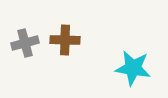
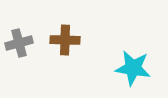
gray cross: moved 6 px left
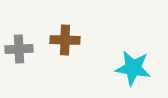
gray cross: moved 6 px down; rotated 12 degrees clockwise
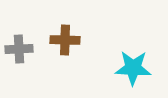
cyan star: rotated 6 degrees counterclockwise
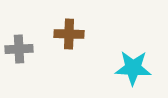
brown cross: moved 4 px right, 6 px up
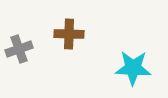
gray cross: rotated 16 degrees counterclockwise
